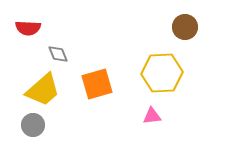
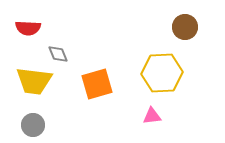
yellow trapezoid: moved 9 px left, 9 px up; rotated 48 degrees clockwise
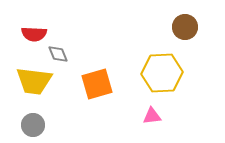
red semicircle: moved 6 px right, 6 px down
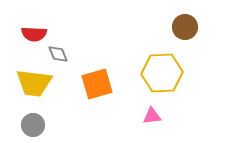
yellow trapezoid: moved 2 px down
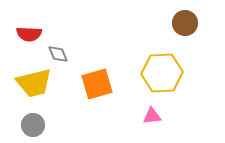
brown circle: moved 4 px up
red semicircle: moved 5 px left
yellow trapezoid: rotated 21 degrees counterclockwise
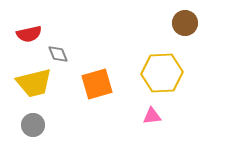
red semicircle: rotated 15 degrees counterclockwise
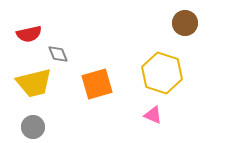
yellow hexagon: rotated 21 degrees clockwise
pink triangle: moved 1 px right, 1 px up; rotated 30 degrees clockwise
gray circle: moved 2 px down
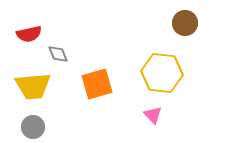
yellow hexagon: rotated 12 degrees counterclockwise
yellow trapezoid: moved 1 px left, 3 px down; rotated 9 degrees clockwise
pink triangle: rotated 24 degrees clockwise
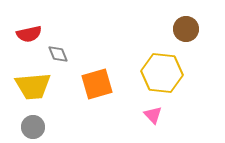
brown circle: moved 1 px right, 6 px down
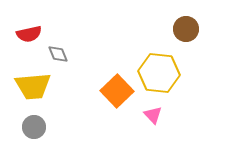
yellow hexagon: moved 3 px left
orange square: moved 20 px right, 7 px down; rotated 28 degrees counterclockwise
gray circle: moved 1 px right
